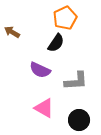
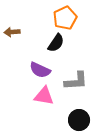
brown arrow: rotated 35 degrees counterclockwise
pink triangle: moved 12 px up; rotated 20 degrees counterclockwise
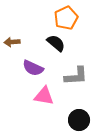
orange pentagon: moved 1 px right
brown arrow: moved 10 px down
black semicircle: rotated 84 degrees counterclockwise
purple semicircle: moved 7 px left, 2 px up
gray L-shape: moved 5 px up
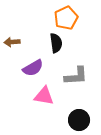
black semicircle: rotated 42 degrees clockwise
purple semicircle: rotated 55 degrees counterclockwise
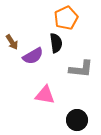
brown arrow: rotated 119 degrees counterclockwise
purple semicircle: moved 12 px up
gray L-shape: moved 5 px right, 7 px up; rotated 10 degrees clockwise
pink triangle: moved 1 px right, 1 px up
black circle: moved 2 px left
